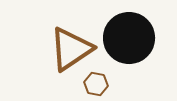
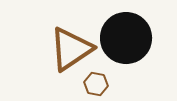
black circle: moved 3 px left
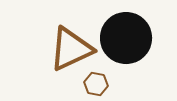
brown triangle: rotated 9 degrees clockwise
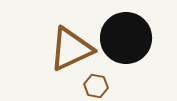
brown hexagon: moved 2 px down
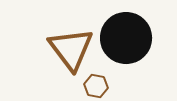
brown triangle: rotated 42 degrees counterclockwise
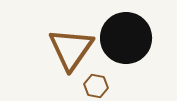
brown triangle: rotated 12 degrees clockwise
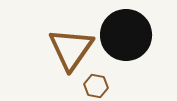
black circle: moved 3 px up
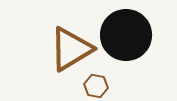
brown triangle: rotated 24 degrees clockwise
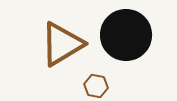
brown triangle: moved 9 px left, 5 px up
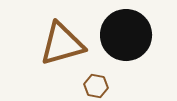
brown triangle: rotated 15 degrees clockwise
